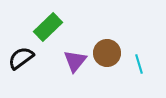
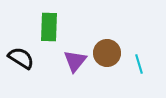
green rectangle: moved 1 px right; rotated 44 degrees counterclockwise
black semicircle: rotated 68 degrees clockwise
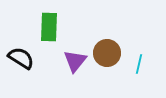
cyan line: rotated 30 degrees clockwise
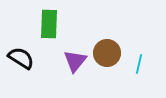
green rectangle: moved 3 px up
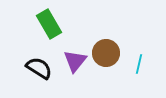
green rectangle: rotated 32 degrees counterclockwise
brown circle: moved 1 px left
black semicircle: moved 18 px right, 10 px down
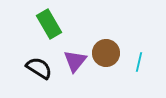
cyan line: moved 2 px up
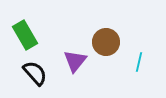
green rectangle: moved 24 px left, 11 px down
brown circle: moved 11 px up
black semicircle: moved 4 px left, 5 px down; rotated 16 degrees clockwise
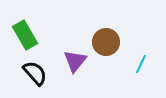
cyan line: moved 2 px right, 2 px down; rotated 12 degrees clockwise
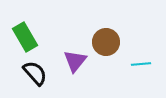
green rectangle: moved 2 px down
cyan line: rotated 60 degrees clockwise
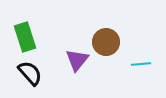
green rectangle: rotated 12 degrees clockwise
purple triangle: moved 2 px right, 1 px up
black semicircle: moved 5 px left
